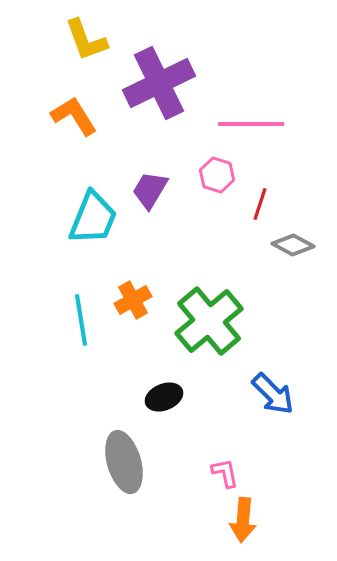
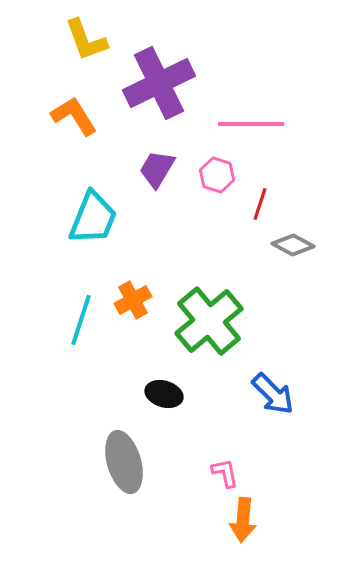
purple trapezoid: moved 7 px right, 21 px up
cyan line: rotated 27 degrees clockwise
black ellipse: moved 3 px up; rotated 39 degrees clockwise
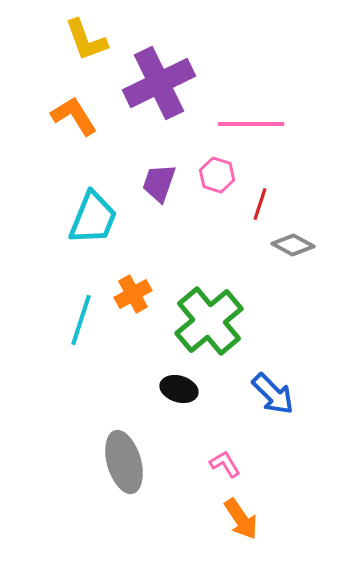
purple trapezoid: moved 2 px right, 14 px down; rotated 12 degrees counterclockwise
orange cross: moved 6 px up
black ellipse: moved 15 px right, 5 px up
pink L-shape: moved 9 px up; rotated 20 degrees counterclockwise
orange arrow: moved 2 px left, 1 px up; rotated 39 degrees counterclockwise
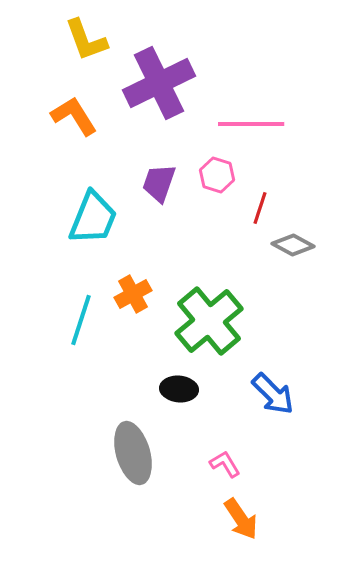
red line: moved 4 px down
black ellipse: rotated 12 degrees counterclockwise
gray ellipse: moved 9 px right, 9 px up
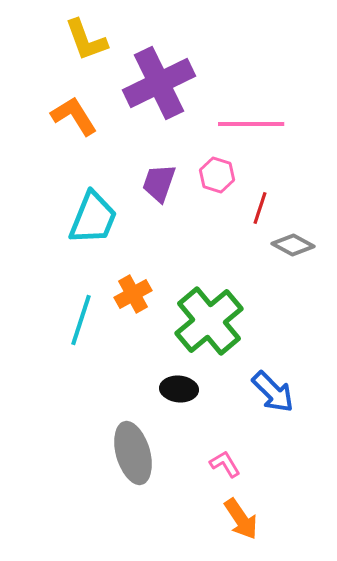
blue arrow: moved 2 px up
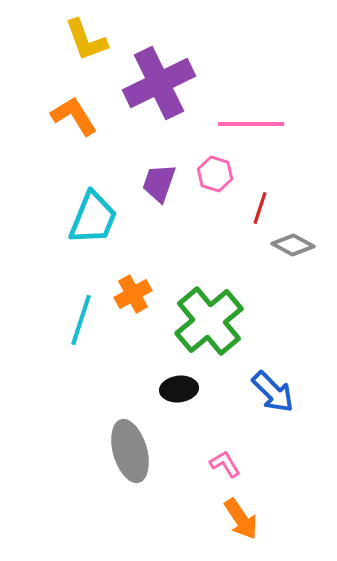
pink hexagon: moved 2 px left, 1 px up
black ellipse: rotated 12 degrees counterclockwise
gray ellipse: moved 3 px left, 2 px up
